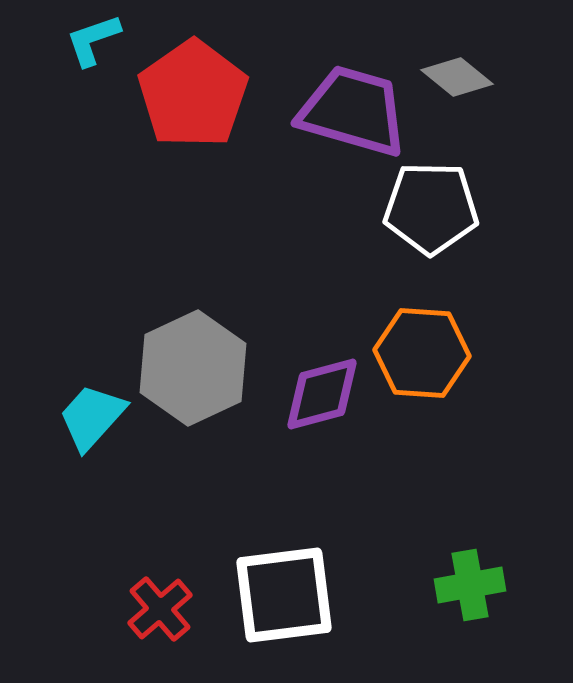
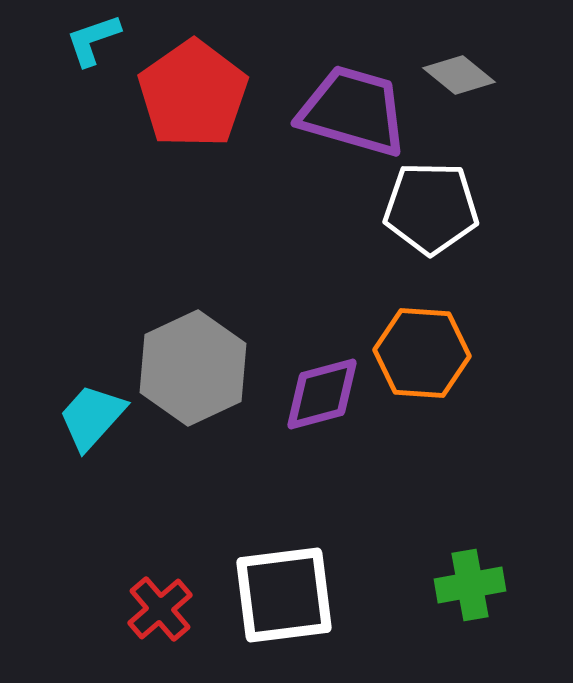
gray diamond: moved 2 px right, 2 px up
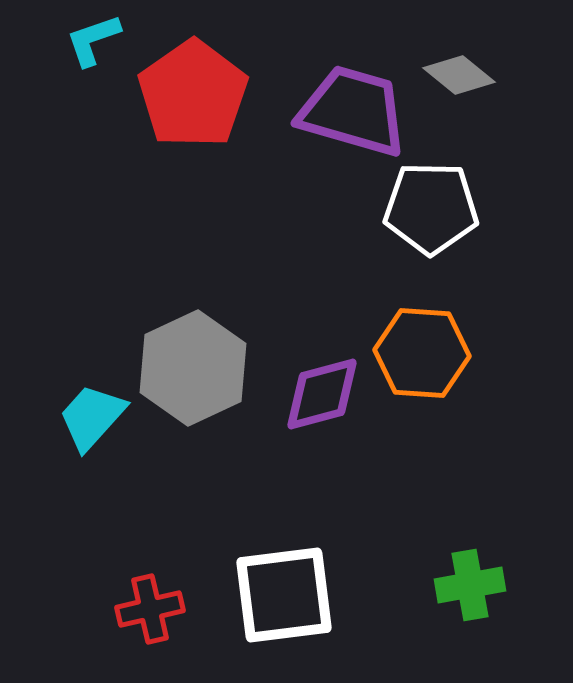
red cross: moved 10 px left; rotated 28 degrees clockwise
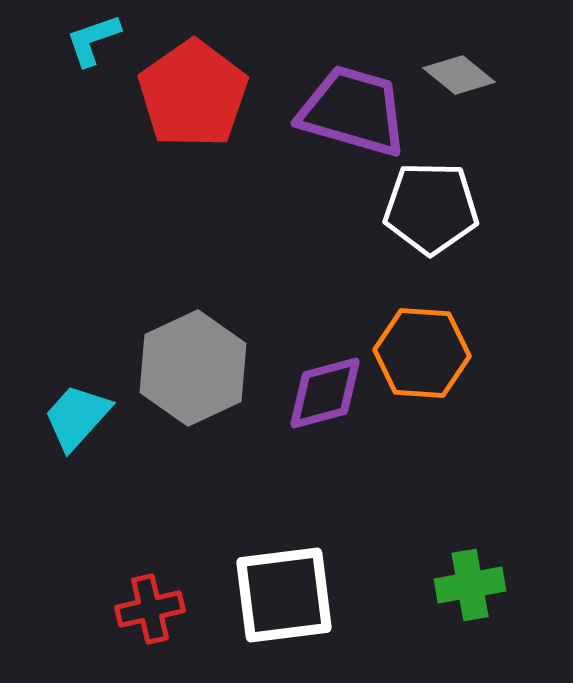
purple diamond: moved 3 px right, 1 px up
cyan trapezoid: moved 15 px left
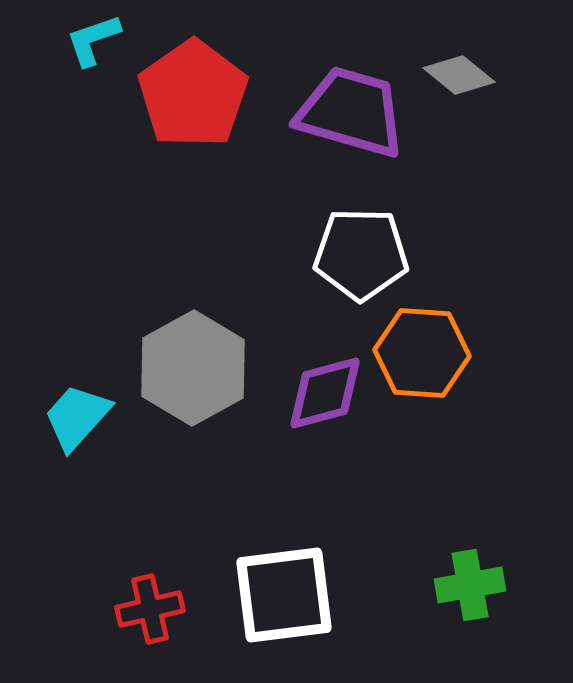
purple trapezoid: moved 2 px left, 1 px down
white pentagon: moved 70 px left, 46 px down
gray hexagon: rotated 4 degrees counterclockwise
